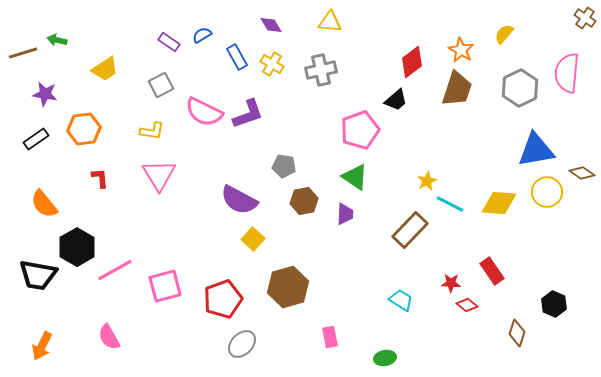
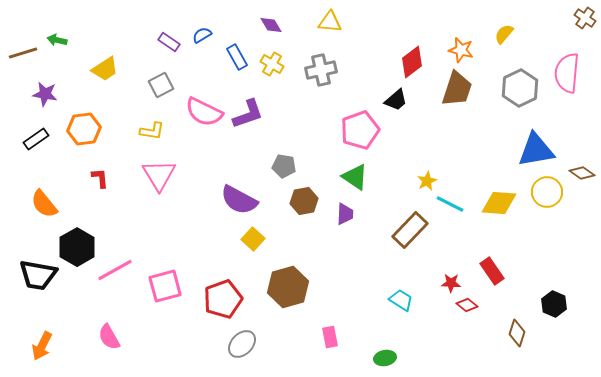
orange star at (461, 50): rotated 15 degrees counterclockwise
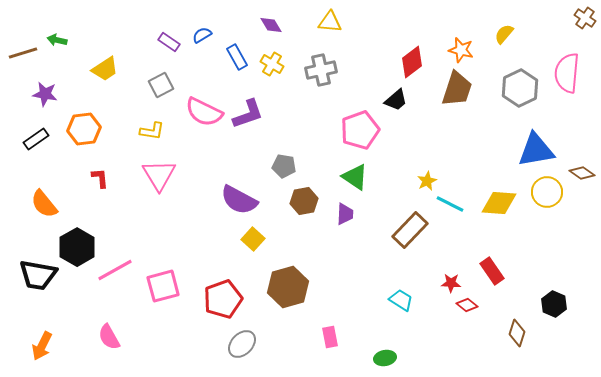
pink square at (165, 286): moved 2 px left
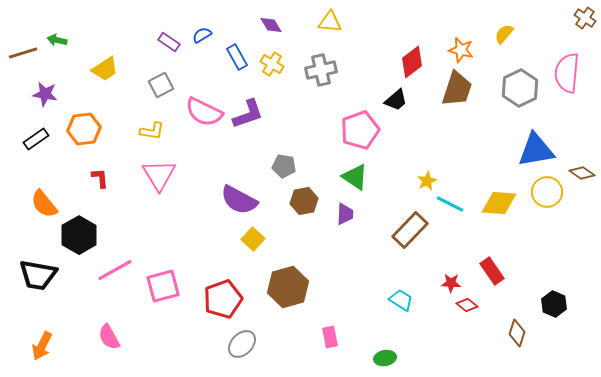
black hexagon at (77, 247): moved 2 px right, 12 px up
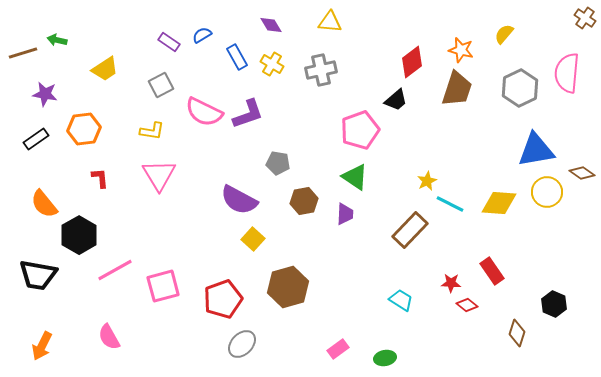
gray pentagon at (284, 166): moved 6 px left, 3 px up
pink rectangle at (330, 337): moved 8 px right, 12 px down; rotated 65 degrees clockwise
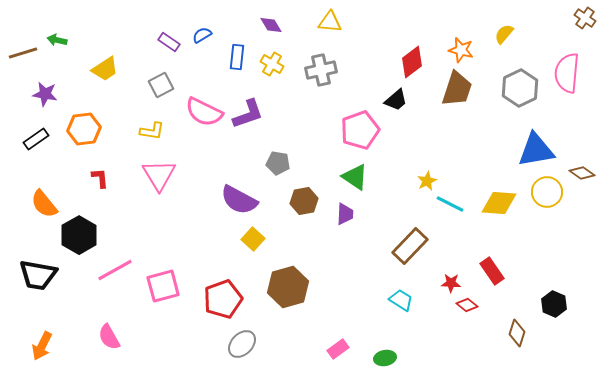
blue rectangle at (237, 57): rotated 35 degrees clockwise
brown rectangle at (410, 230): moved 16 px down
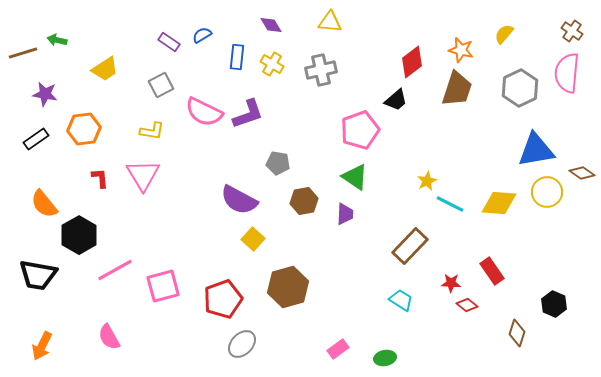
brown cross at (585, 18): moved 13 px left, 13 px down
pink triangle at (159, 175): moved 16 px left
